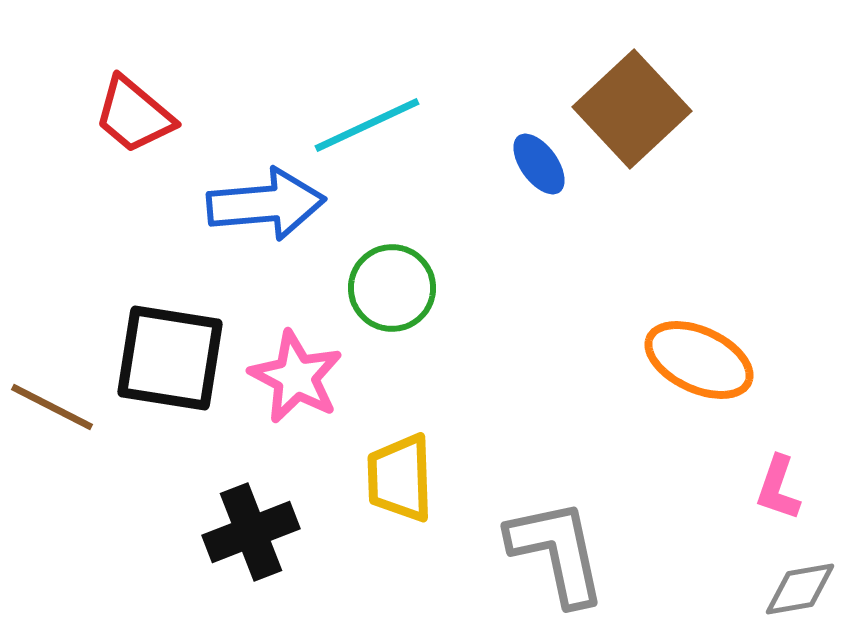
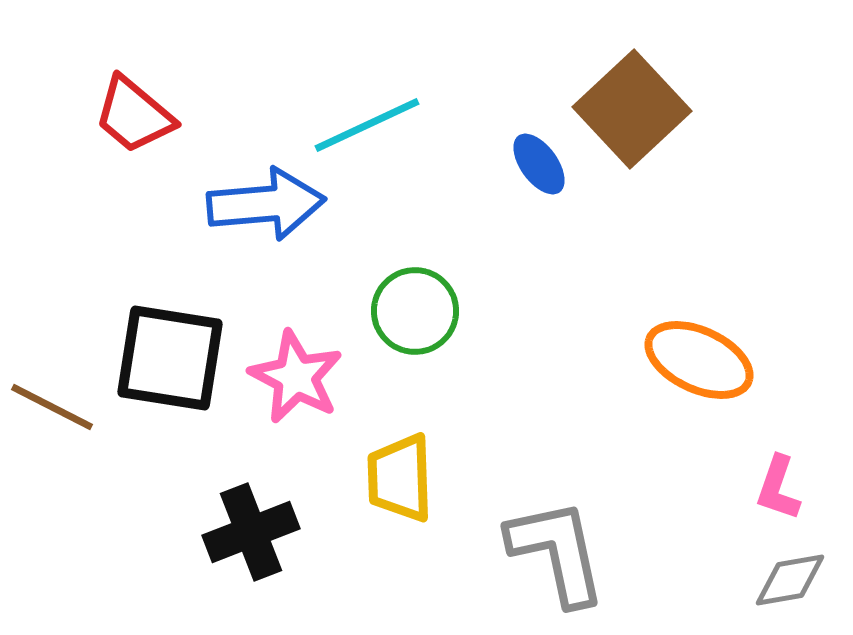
green circle: moved 23 px right, 23 px down
gray diamond: moved 10 px left, 9 px up
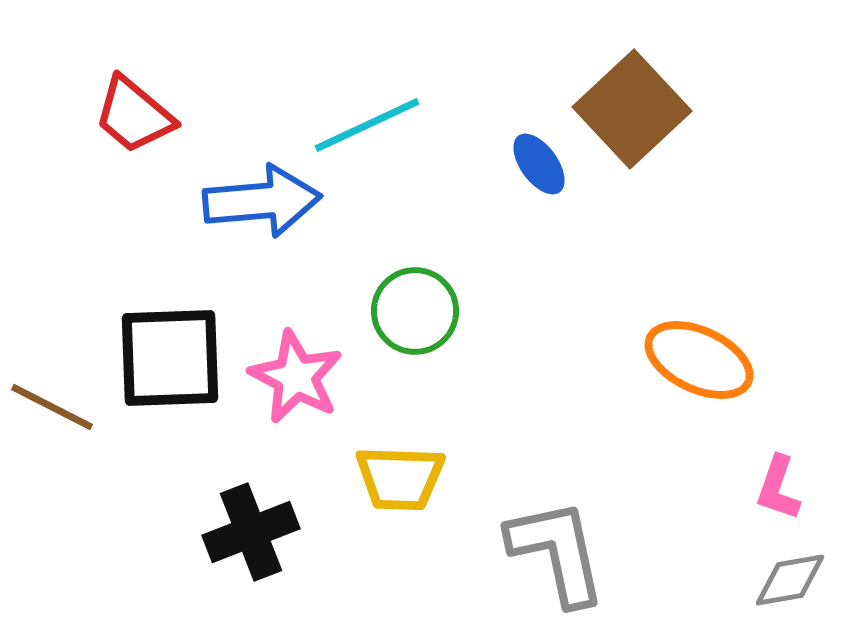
blue arrow: moved 4 px left, 3 px up
black square: rotated 11 degrees counterclockwise
yellow trapezoid: rotated 86 degrees counterclockwise
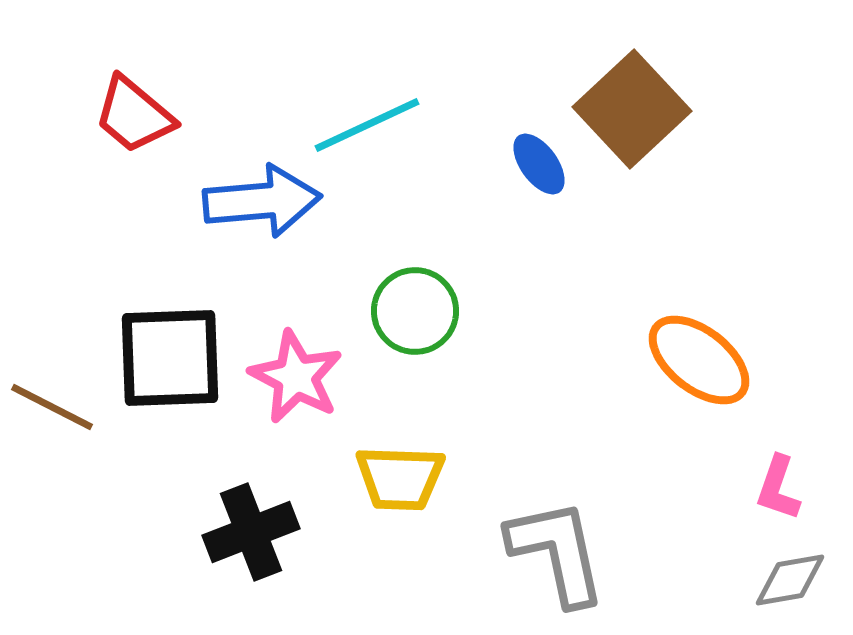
orange ellipse: rotated 13 degrees clockwise
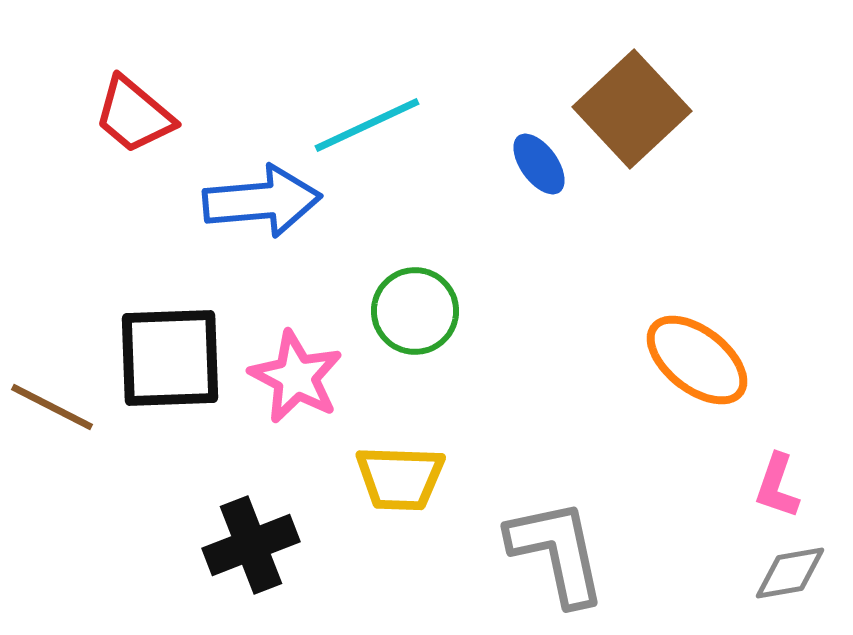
orange ellipse: moved 2 px left
pink L-shape: moved 1 px left, 2 px up
black cross: moved 13 px down
gray diamond: moved 7 px up
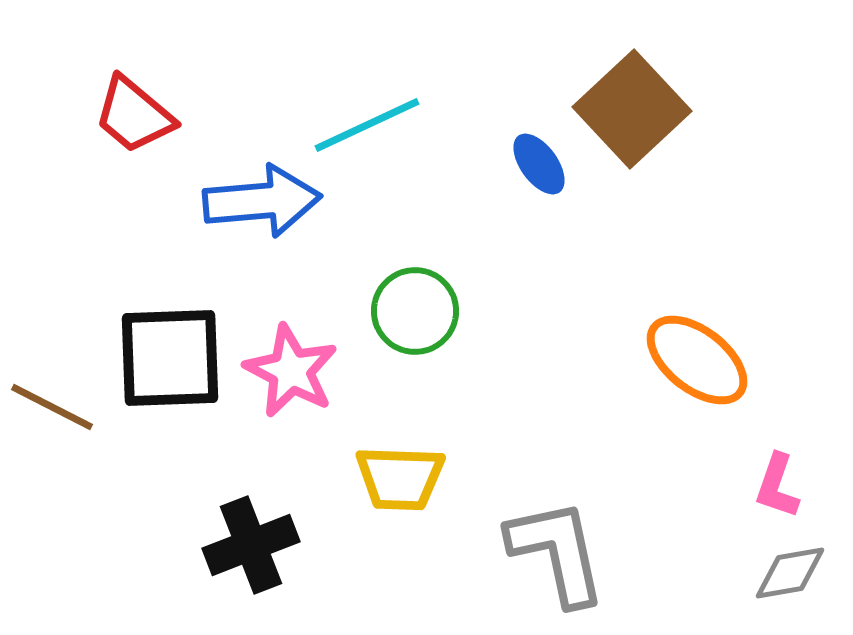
pink star: moved 5 px left, 6 px up
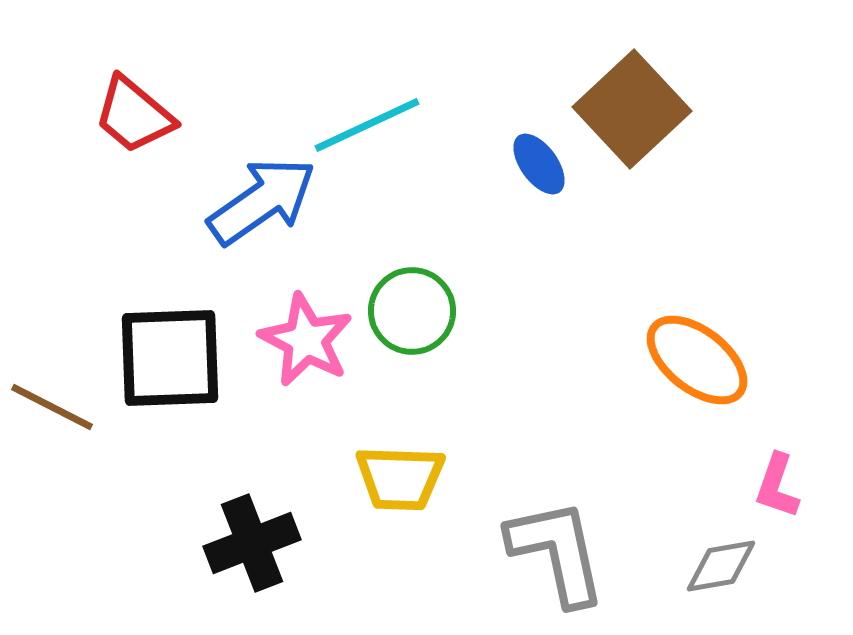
blue arrow: rotated 30 degrees counterclockwise
green circle: moved 3 px left
pink star: moved 15 px right, 31 px up
black cross: moved 1 px right, 2 px up
gray diamond: moved 69 px left, 7 px up
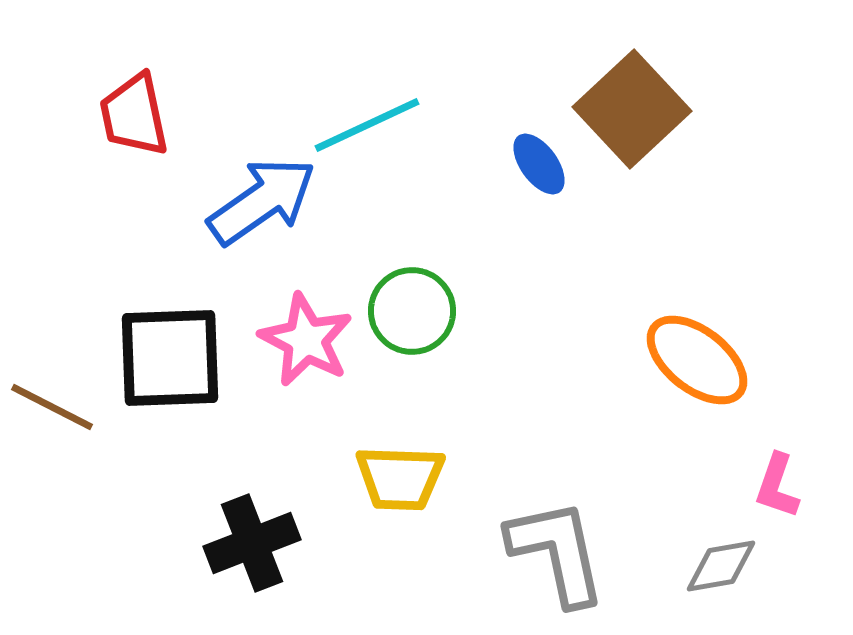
red trapezoid: rotated 38 degrees clockwise
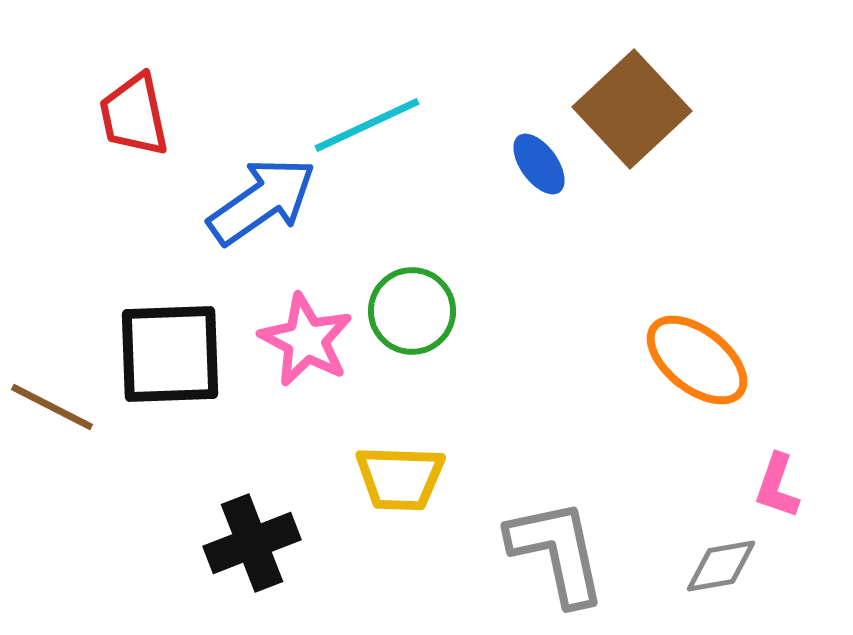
black square: moved 4 px up
